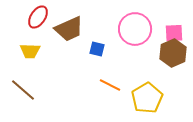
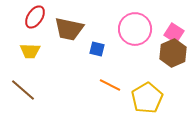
red ellipse: moved 3 px left
brown trapezoid: rotated 36 degrees clockwise
pink square: rotated 36 degrees clockwise
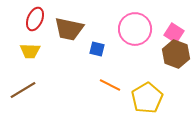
red ellipse: moved 2 px down; rotated 10 degrees counterclockwise
brown hexagon: moved 3 px right, 1 px down; rotated 16 degrees counterclockwise
brown line: rotated 72 degrees counterclockwise
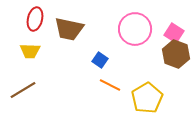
red ellipse: rotated 10 degrees counterclockwise
blue square: moved 3 px right, 11 px down; rotated 21 degrees clockwise
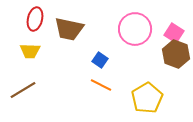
orange line: moved 9 px left
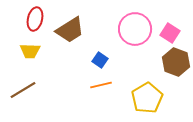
brown trapezoid: moved 1 px right, 1 px down; rotated 44 degrees counterclockwise
pink square: moved 4 px left
brown hexagon: moved 8 px down
orange line: rotated 40 degrees counterclockwise
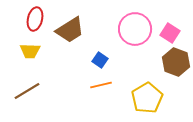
brown line: moved 4 px right, 1 px down
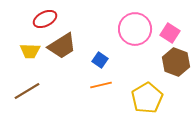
red ellipse: moved 10 px right; rotated 50 degrees clockwise
brown trapezoid: moved 8 px left, 16 px down
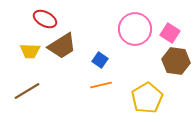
red ellipse: rotated 55 degrees clockwise
brown hexagon: moved 1 px up; rotated 12 degrees counterclockwise
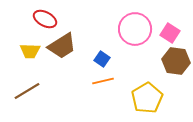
blue square: moved 2 px right, 1 px up
orange line: moved 2 px right, 4 px up
